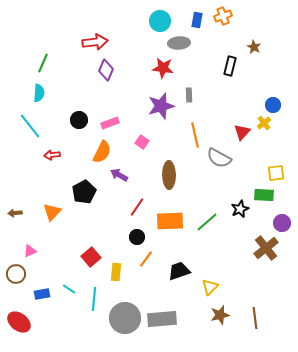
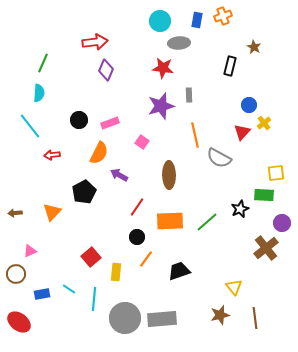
blue circle at (273, 105): moved 24 px left
orange semicircle at (102, 152): moved 3 px left, 1 px down
yellow triangle at (210, 287): moved 24 px right; rotated 24 degrees counterclockwise
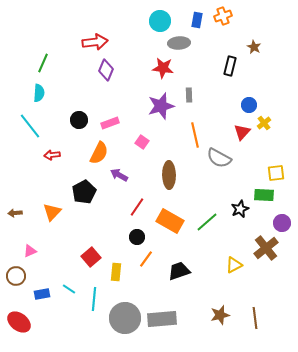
orange rectangle at (170, 221): rotated 32 degrees clockwise
brown circle at (16, 274): moved 2 px down
yellow triangle at (234, 287): moved 22 px up; rotated 42 degrees clockwise
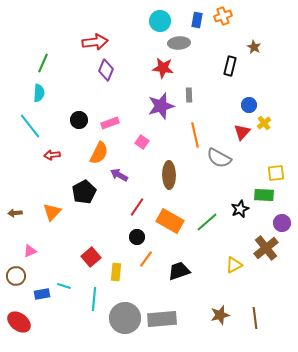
cyan line at (69, 289): moved 5 px left, 3 px up; rotated 16 degrees counterclockwise
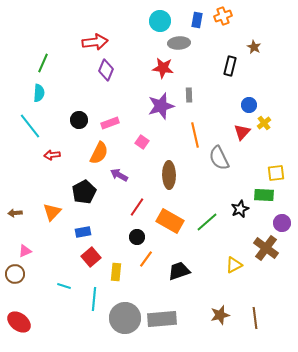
gray semicircle at (219, 158): rotated 35 degrees clockwise
brown cross at (266, 248): rotated 15 degrees counterclockwise
pink triangle at (30, 251): moved 5 px left
brown circle at (16, 276): moved 1 px left, 2 px up
blue rectangle at (42, 294): moved 41 px right, 62 px up
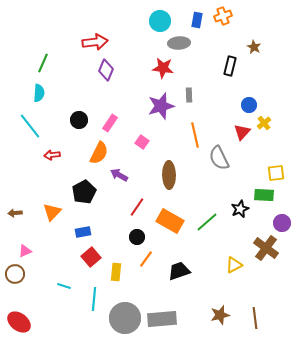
pink rectangle at (110, 123): rotated 36 degrees counterclockwise
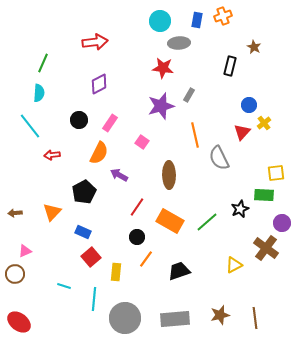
purple diamond at (106, 70): moved 7 px left, 14 px down; rotated 40 degrees clockwise
gray rectangle at (189, 95): rotated 32 degrees clockwise
blue rectangle at (83, 232): rotated 35 degrees clockwise
gray rectangle at (162, 319): moved 13 px right
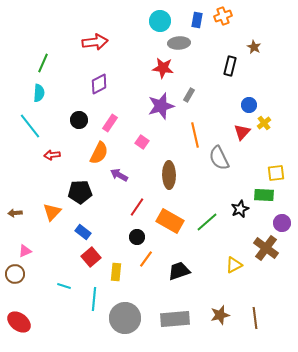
black pentagon at (84, 192): moved 4 px left; rotated 25 degrees clockwise
blue rectangle at (83, 232): rotated 14 degrees clockwise
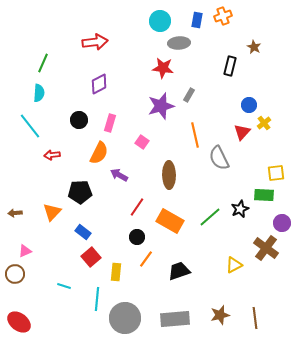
pink rectangle at (110, 123): rotated 18 degrees counterclockwise
green line at (207, 222): moved 3 px right, 5 px up
cyan line at (94, 299): moved 3 px right
